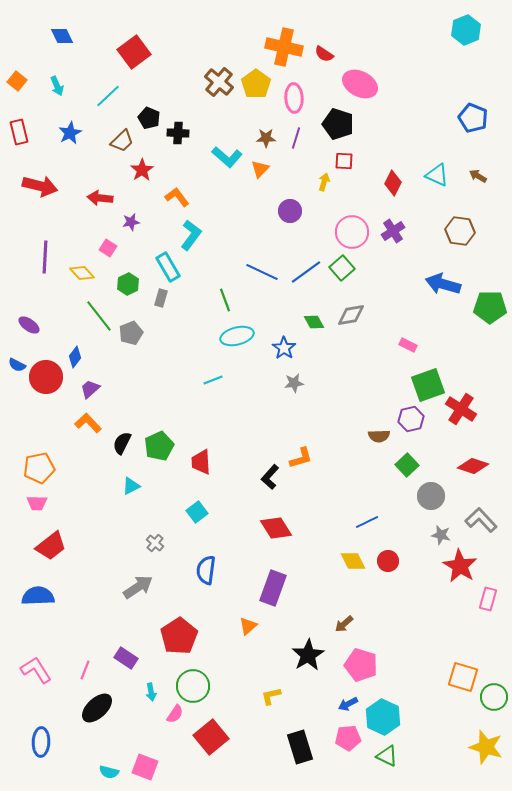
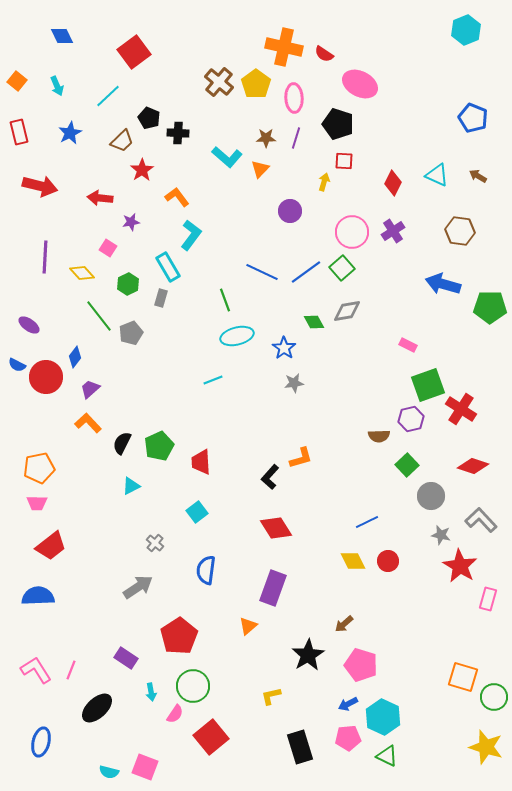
gray diamond at (351, 315): moved 4 px left, 4 px up
pink line at (85, 670): moved 14 px left
blue ellipse at (41, 742): rotated 12 degrees clockwise
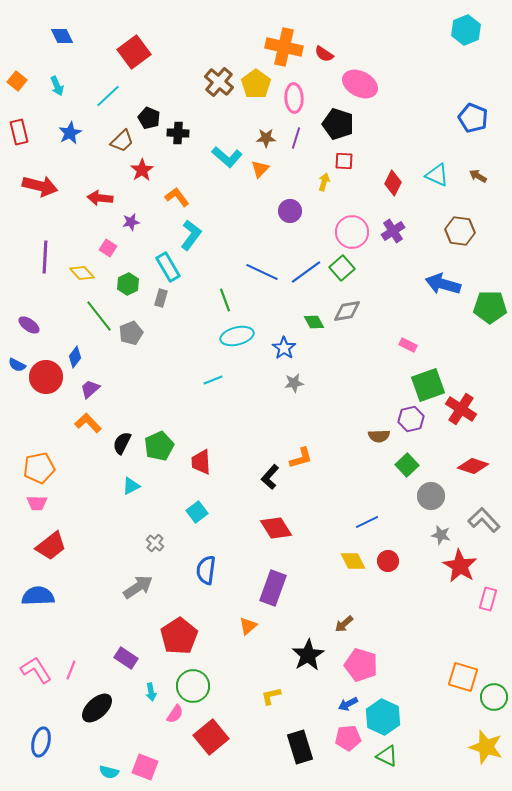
gray L-shape at (481, 520): moved 3 px right
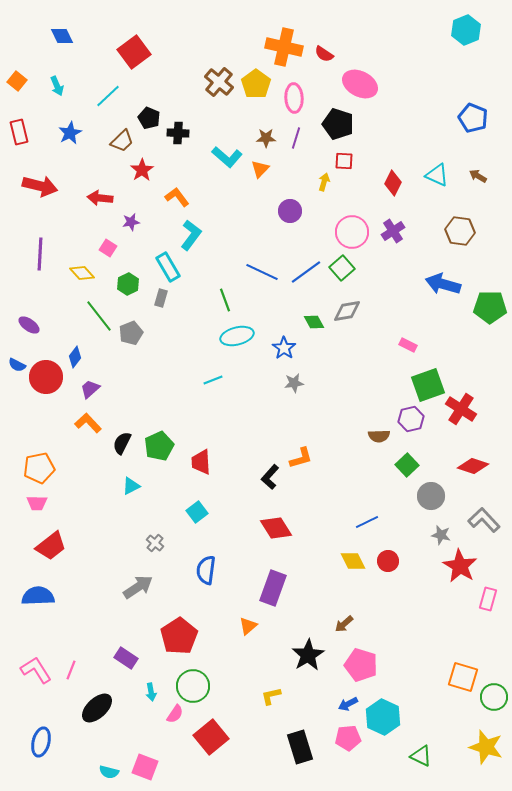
purple line at (45, 257): moved 5 px left, 3 px up
green triangle at (387, 756): moved 34 px right
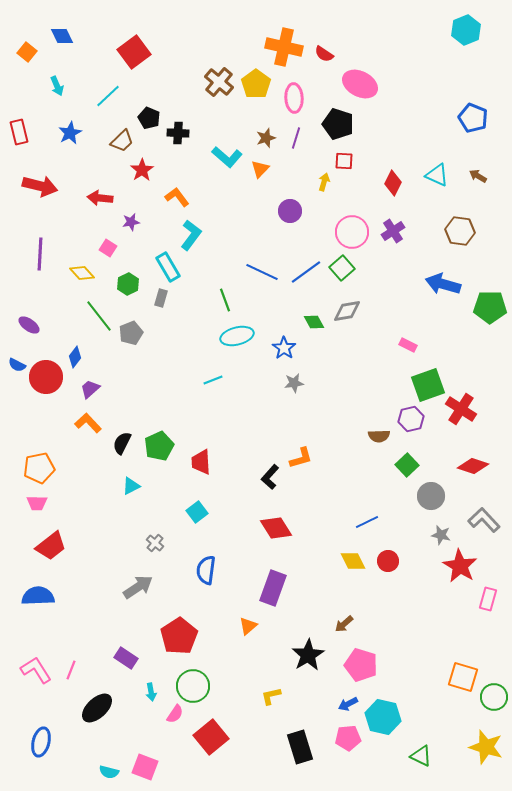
orange square at (17, 81): moved 10 px right, 29 px up
brown star at (266, 138): rotated 18 degrees counterclockwise
cyan hexagon at (383, 717): rotated 12 degrees counterclockwise
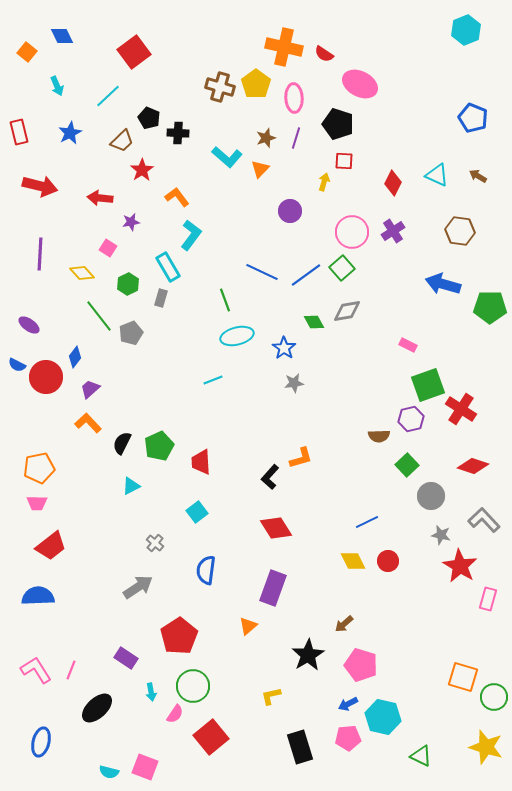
brown cross at (219, 82): moved 1 px right, 5 px down; rotated 24 degrees counterclockwise
blue line at (306, 272): moved 3 px down
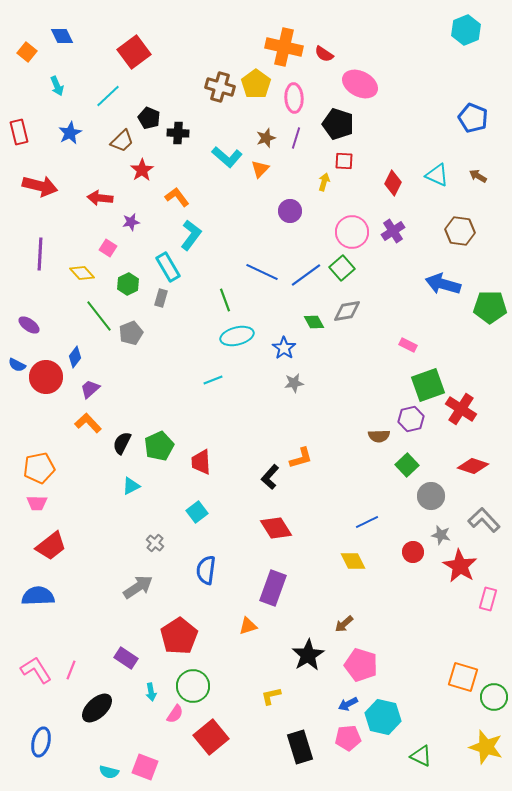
red circle at (388, 561): moved 25 px right, 9 px up
orange triangle at (248, 626): rotated 24 degrees clockwise
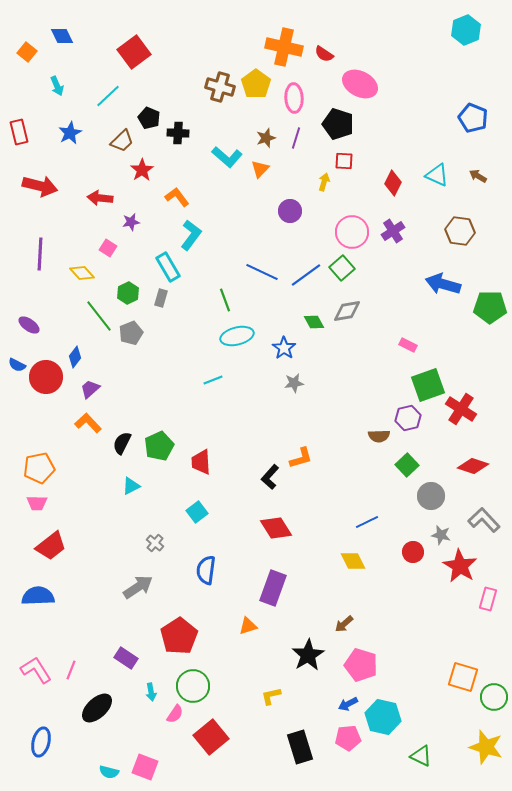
green hexagon at (128, 284): moved 9 px down
purple hexagon at (411, 419): moved 3 px left, 1 px up
